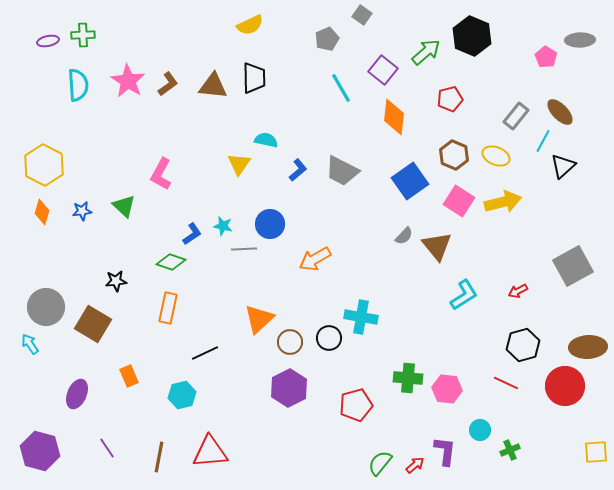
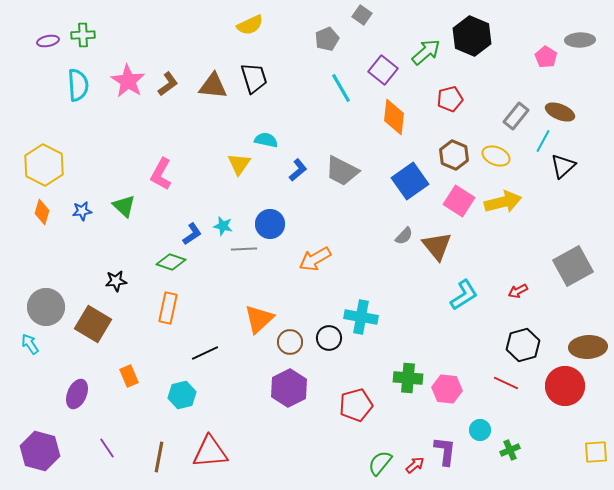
black trapezoid at (254, 78): rotated 16 degrees counterclockwise
brown ellipse at (560, 112): rotated 24 degrees counterclockwise
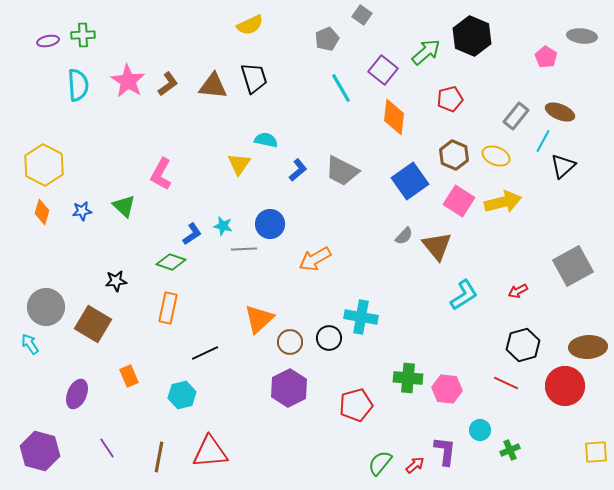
gray ellipse at (580, 40): moved 2 px right, 4 px up; rotated 8 degrees clockwise
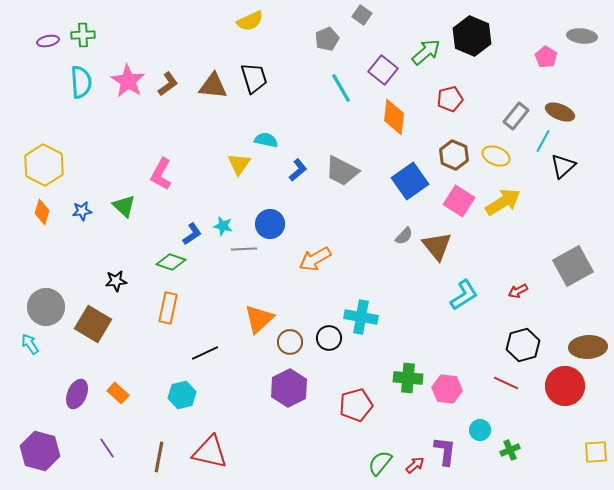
yellow semicircle at (250, 25): moved 4 px up
cyan semicircle at (78, 85): moved 3 px right, 3 px up
yellow arrow at (503, 202): rotated 18 degrees counterclockwise
orange rectangle at (129, 376): moved 11 px left, 17 px down; rotated 25 degrees counterclockwise
red triangle at (210, 452): rotated 18 degrees clockwise
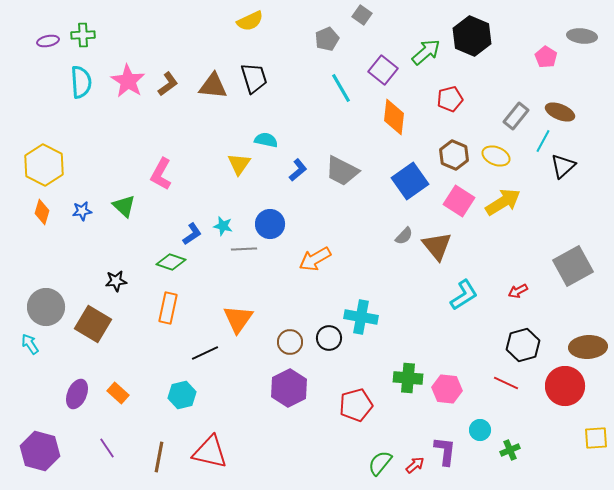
orange triangle at (259, 319): moved 21 px left; rotated 12 degrees counterclockwise
yellow square at (596, 452): moved 14 px up
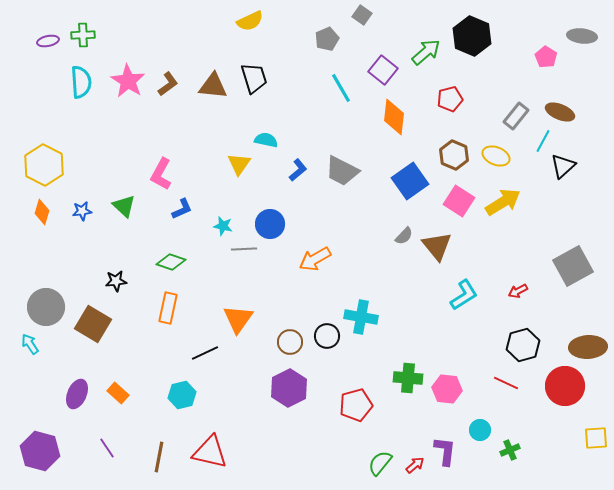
blue L-shape at (192, 234): moved 10 px left, 25 px up; rotated 10 degrees clockwise
black circle at (329, 338): moved 2 px left, 2 px up
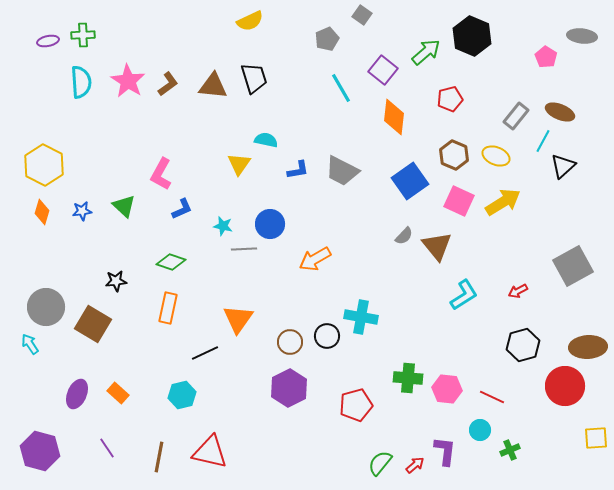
blue L-shape at (298, 170): rotated 30 degrees clockwise
pink square at (459, 201): rotated 8 degrees counterclockwise
red line at (506, 383): moved 14 px left, 14 px down
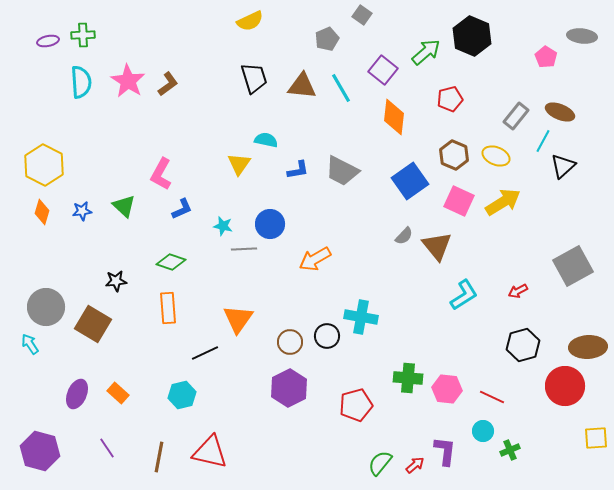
brown triangle at (213, 86): moved 89 px right
orange rectangle at (168, 308): rotated 16 degrees counterclockwise
cyan circle at (480, 430): moved 3 px right, 1 px down
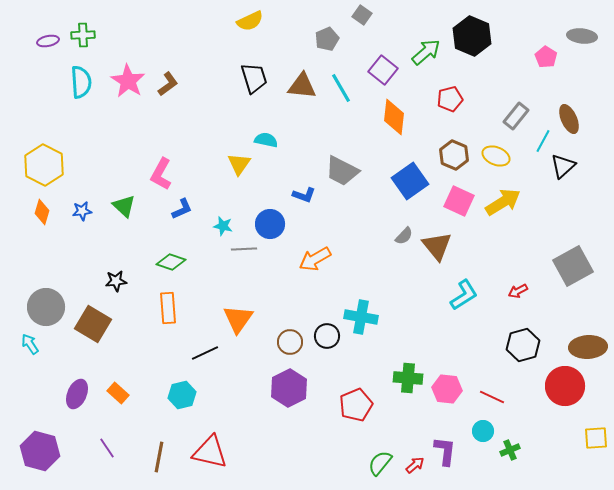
brown ellipse at (560, 112): moved 9 px right, 7 px down; rotated 44 degrees clockwise
blue L-shape at (298, 170): moved 6 px right, 25 px down; rotated 30 degrees clockwise
red pentagon at (356, 405): rotated 8 degrees counterclockwise
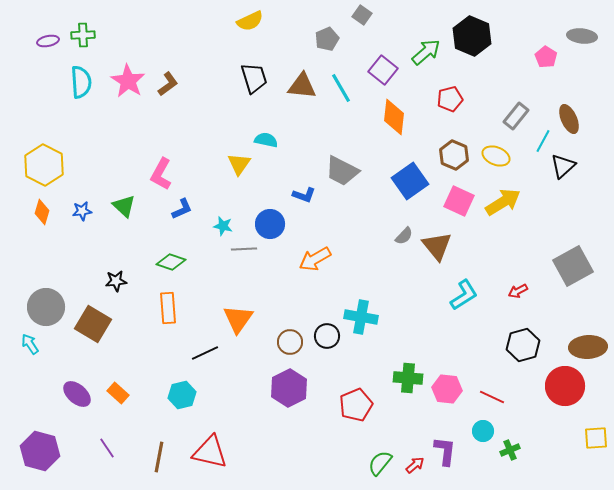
purple ellipse at (77, 394): rotated 72 degrees counterclockwise
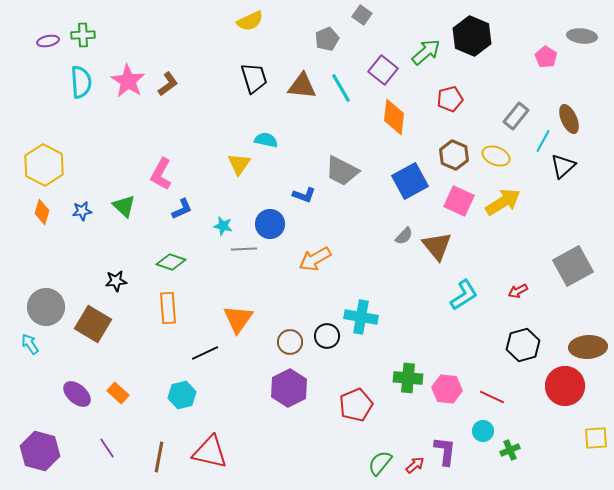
blue square at (410, 181): rotated 6 degrees clockwise
